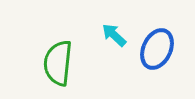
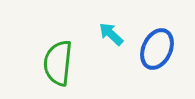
cyan arrow: moved 3 px left, 1 px up
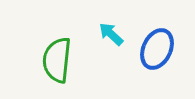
green semicircle: moved 1 px left, 3 px up
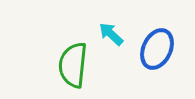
green semicircle: moved 16 px right, 5 px down
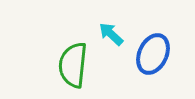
blue ellipse: moved 4 px left, 5 px down
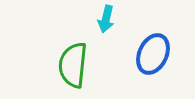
cyan arrow: moved 5 px left, 15 px up; rotated 120 degrees counterclockwise
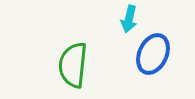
cyan arrow: moved 23 px right
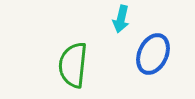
cyan arrow: moved 8 px left
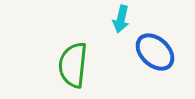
blue ellipse: moved 2 px right, 2 px up; rotated 72 degrees counterclockwise
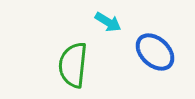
cyan arrow: moved 13 px left, 3 px down; rotated 72 degrees counterclockwise
